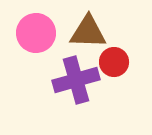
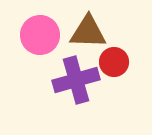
pink circle: moved 4 px right, 2 px down
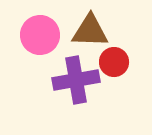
brown triangle: moved 2 px right, 1 px up
purple cross: rotated 6 degrees clockwise
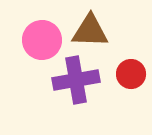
pink circle: moved 2 px right, 5 px down
red circle: moved 17 px right, 12 px down
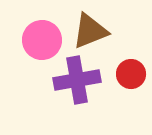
brown triangle: rotated 24 degrees counterclockwise
purple cross: moved 1 px right
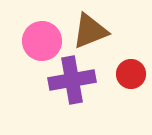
pink circle: moved 1 px down
purple cross: moved 5 px left
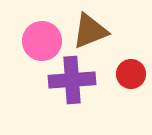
purple cross: rotated 6 degrees clockwise
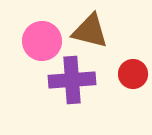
brown triangle: rotated 36 degrees clockwise
red circle: moved 2 px right
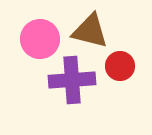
pink circle: moved 2 px left, 2 px up
red circle: moved 13 px left, 8 px up
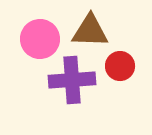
brown triangle: rotated 12 degrees counterclockwise
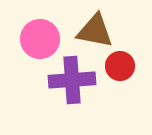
brown triangle: moved 5 px right; rotated 9 degrees clockwise
